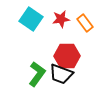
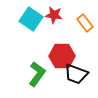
red star: moved 7 px left, 4 px up; rotated 18 degrees clockwise
red hexagon: moved 5 px left
black trapezoid: moved 15 px right
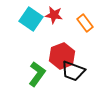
red hexagon: rotated 20 degrees counterclockwise
black trapezoid: moved 3 px left, 3 px up
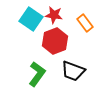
red hexagon: moved 7 px left, 15 px up
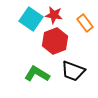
green L-shape: rotated 95 degrees counterclockwise
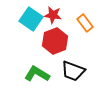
red star: moved 1 px left
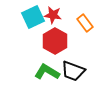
cyan square: moved 2 px right, 2 px up; rotated 30 degrees clockwise
red hexagon: rotated 10 degrees counterclockwise
green L-shape: moved 10 px right, 2 px up
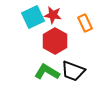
orange rectangle: rotated 12 degrees clockwise
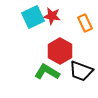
red star: moved 1 px left, 1 px down
red hexagon: moved 5 px right, 10 px down
black trapezoid: moved 8 px right
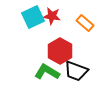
orange rectangle: rotated 24 degrees counterclockwise
black trapezoid: moved 5 px left
